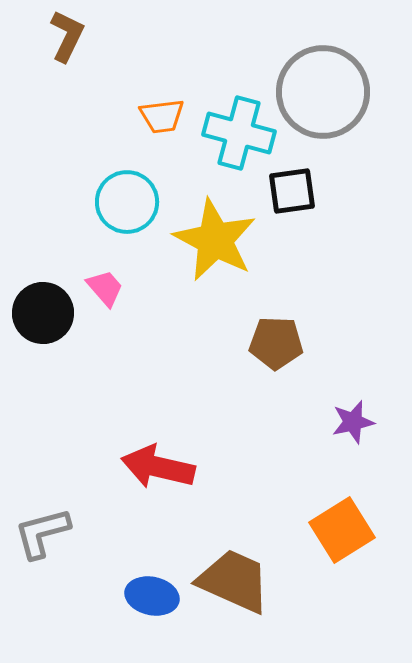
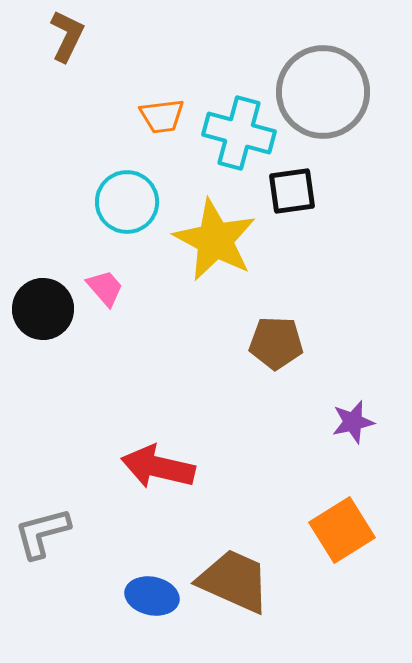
black circle: moved 4 px up
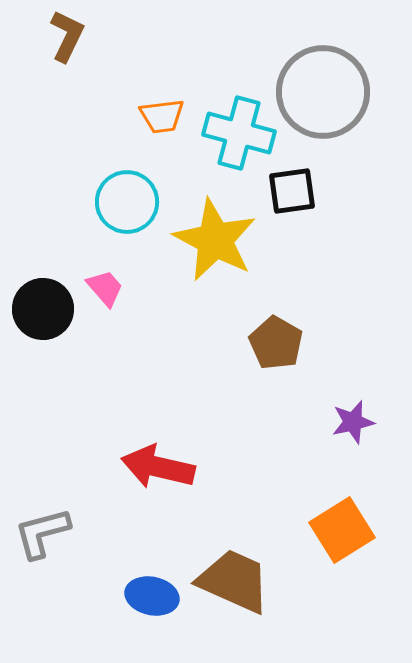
brown pentagon: rotated 28 degrees clockwise
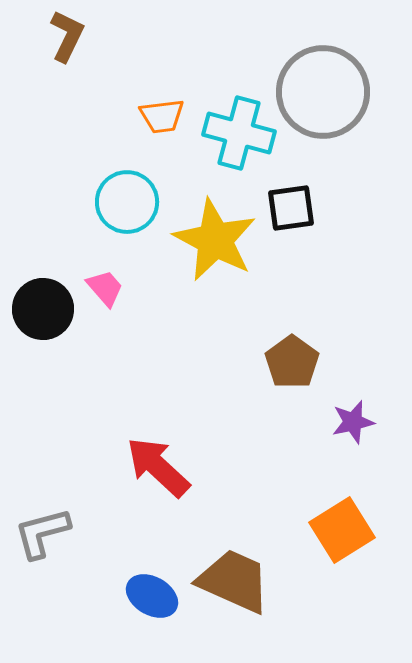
black square: moved 1 px left, 17 px down
brown pentagon: moved 16 px right, 19 px down; rotated 6 degrees clockwise
red arrow: rotated 30 degrees clockwise
blue ellipse: rotated 18 degrees clockwise
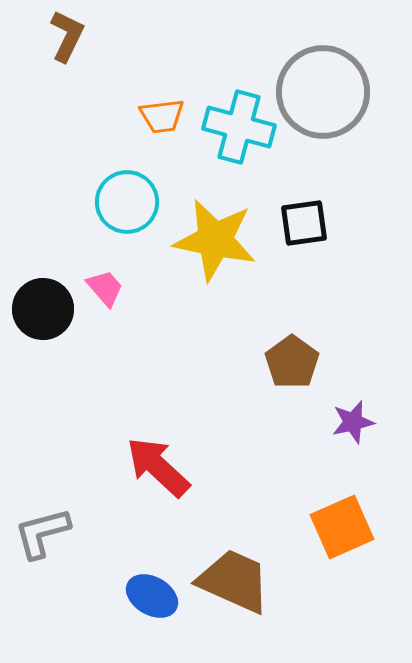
cyan cross: moved 6 px up
black square: moved 13 px right, 15 px down
yellow star: rotated 16 degrees counterclockwise
orange square: moved 3 px up; rotated 8 degrees clockwise
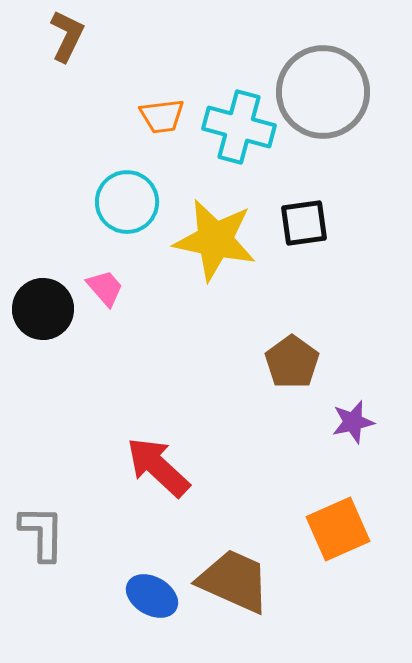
orange square: moved 4 px left, 2 px down
gray L-shape: rotated 106 degrees clockwise
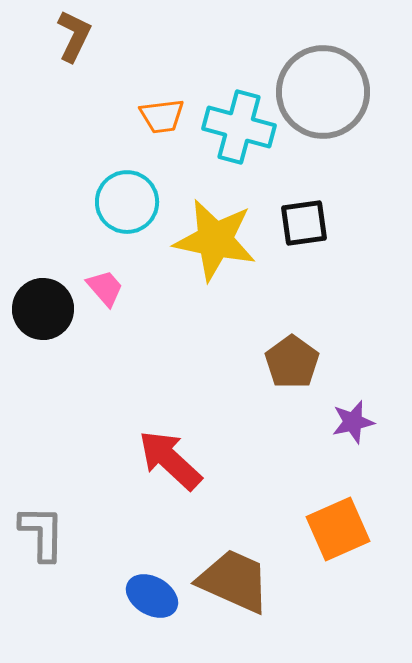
brown L-shape: moved 7 px right
red arrow: moved 12 px right, 7 px up
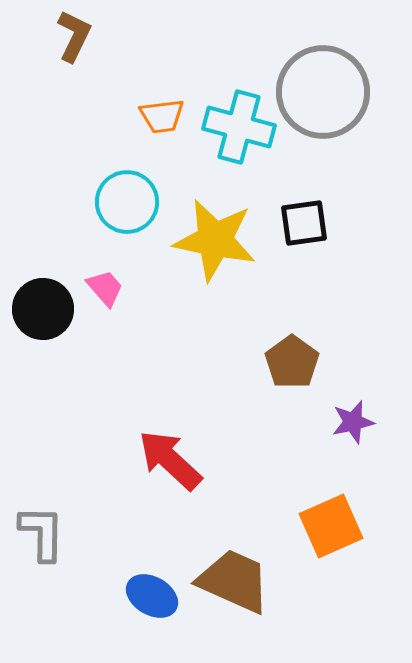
orange square: moved 7 px left, 3 px up
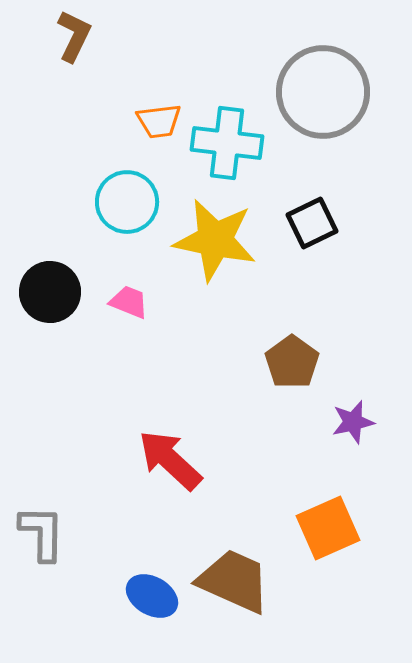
orange trapezoid: moved 3 px left, 5 px down
cyan cross: moved 12 px left, 16 px down; rotated 8 degrees counterclockwise
black square: moved 8 px right; rotated 18 degrees counterclockwise
pink trapezoid: moved 24 px right, 14 px down; rotated 27 degrees counterclockwise
black circle: moved 7 px right, 17 px up
orange square: moved 3 px left, 2 px down
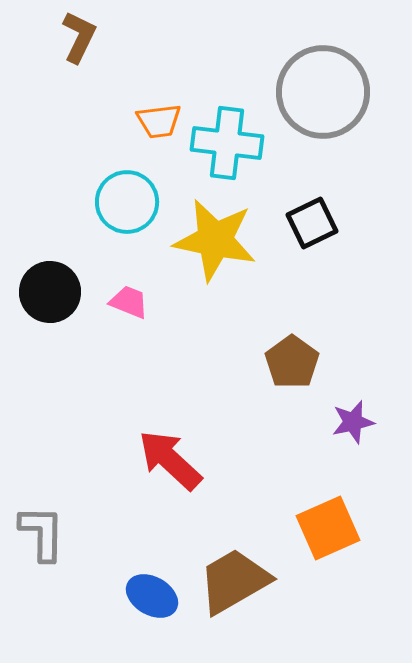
brown L-shape: moved 5 px right, 1 px down
brown trapezoid: rotated 54 degrees counterclockwise
